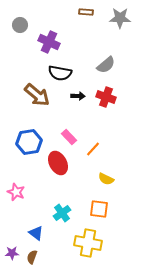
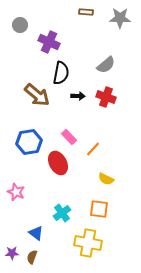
black semicircle: moved 1 px right; rotated 90 degrees counterclockwise
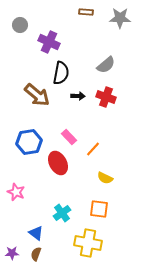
yellow semicircle: moved 1 px left, 1 px up
brown semicircle: moved 4 px right, 3 px up
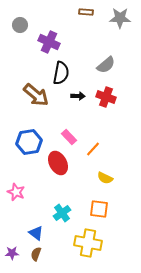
brown arrow: moved 1 px left
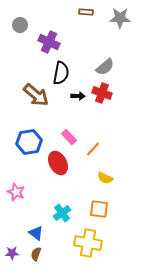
gray semicircle: moved 1 px left, 2 px down
red cross: moved 4 px left, 4 px up
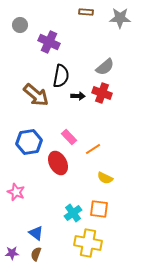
black semicircle: moved 3 px down
orange line: rotated 14 degrees clockwise
cyan cross: moved 11 px right
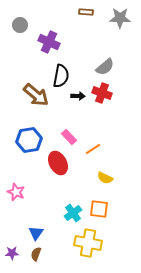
blue hexagon: moved 2 px up
blue triangle: rotated 28 degrees clockwise
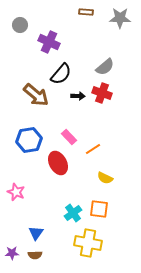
black semicircle: moved 2 px up; rotated 30 degrees clockwise
brown semicircle: moved 1 px left, 1 px down; rotated 112 degrees counterclockwise
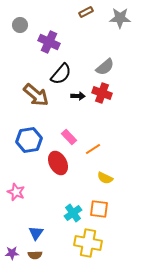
brown rectangle: rotated 32 degrees counterclockwise
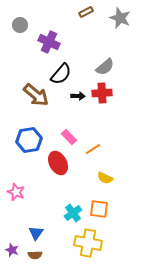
gray star: rotated 20 degrees clockwise
red cross: rotated 24 degrees counterclockwise
purple star: moved 3 px up; rotated 24 degrees clockwise
